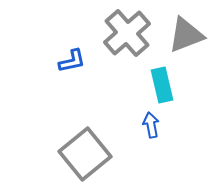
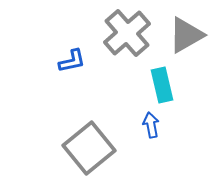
gray triangle: rotated 9 degrees counterclockwise
gray square: moved 4 px right, 6 px up
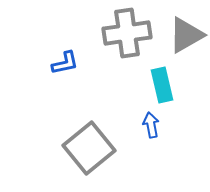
gray cross: rotated 33 degrees clockwise
blue L-shape: moved 7 px left, 2 px down
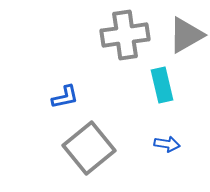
gray cross: moved 2 px left, 2 px down
blue L-shape: moved 34 px down
blue arrow: moved 16 px right, 19 px down; rotated 110 degrees clockwise
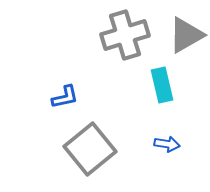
gray cross: rotated 9 degrees counterclockwise
gray square: moved 1 px right, 1 px down
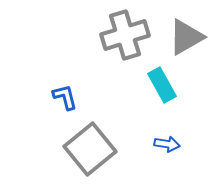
gray triangle: moved 2 px down
cyan rectangle: rotated 16 degrees counterclockwise
blue L-shape: rotated 92 degrees counterclockwise
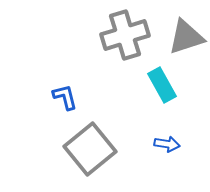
gray triangle: rotated 12 degrees clockwise
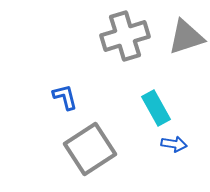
gray cross: moved 1 px down
cyan rectangle: moved 6 px left, 23 px down
blue arrow: moved 7 px right
gray square: rotated 6 degrees clockwise
